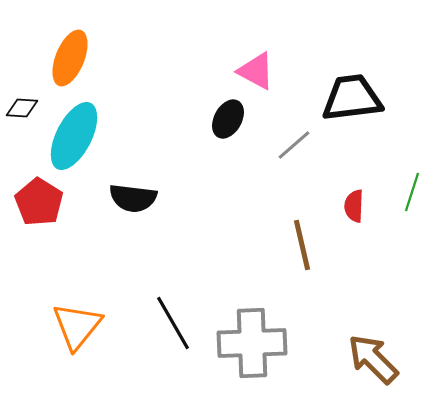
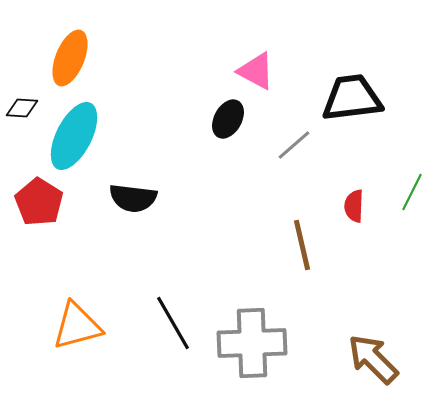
green line: rotated 9 degrees clockwise
orange triangle: rotated 36 degrees clockwise
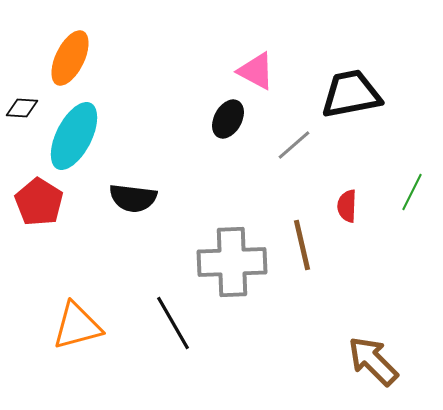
orange ellipse: rotated 4 degrees clockwise
black trapezoid: moved 1 px left, 4 px up; rotated 4 degrees counterclockwise
red semicircle: moved 7 px left
gray cross: moved 20 px left, 81 px up
brown arrow: moved 2 px down
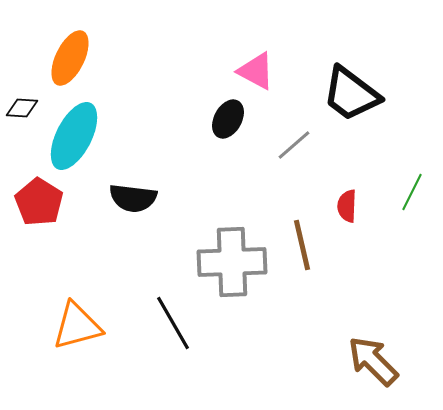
black trapezoid: rotated 132 degrees counterclockwise
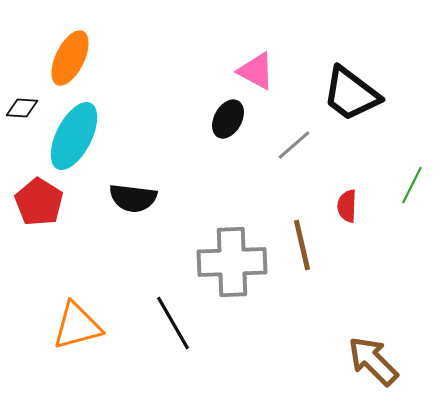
green line: moved 7 px up
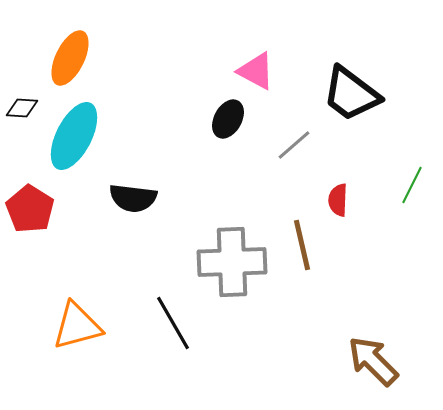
red pentagon: moved 9 px left, 7 px down
red semicircle: moved 9 px left, 6 px up
